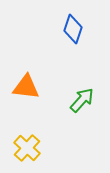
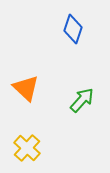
orange triangle: moved 1 px down; rotated 36 degrees clockwise
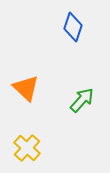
blue diamond: moved 2 px up
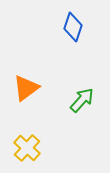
orange triangle: rotated 40 degrees clockwise
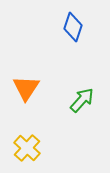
orange triangle: rotated 20 degrees counterclockwise
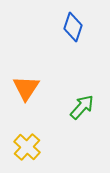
green arrow: moved 7 px down
yellow cross: moved 1 px up
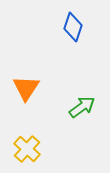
green arrow: rotated 12 degrees clockwise
yellow cross: moved 2 px down
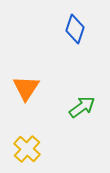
blue diamond: moved 2 px right, 2 px down
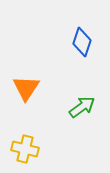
blue diamond: moved 7 px right, 13 px down
yellow cross: moved 2 px left; rotated 28 degrees counterclockwise
